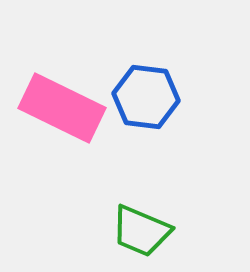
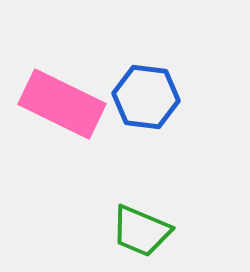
pink rectangle: moved 4 px up
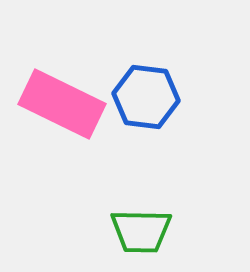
green trapezoid: rotated 22 degrees counterclockwise
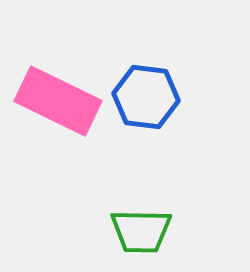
pink rectangle: moved 4 px left, 3 px up
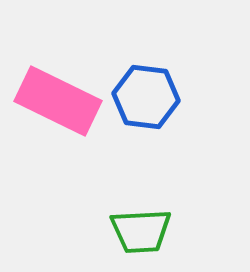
green trapezoid: rotated 4 degrees counterclockwise
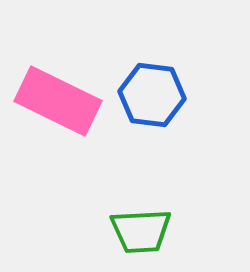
blue hexagon: moved 6 px right, 2 px up
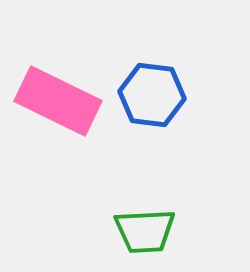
green trapezoid: moved 4 px right
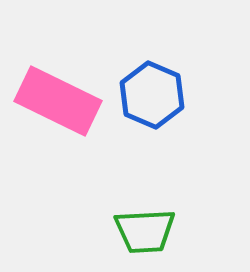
blue hexagon: rotated 16 degrees clockwise
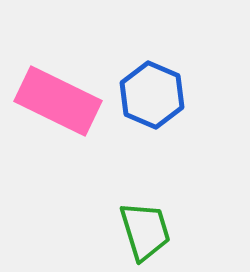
green trapezoid: rotated 104 degrees counterclockwise
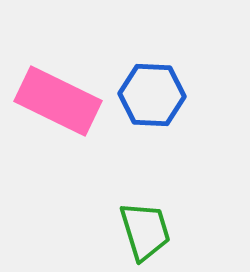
blue hexagon: rotated 20 degrees counterclockwise
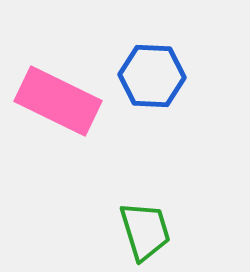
blue hexagon: moved 19 px up
